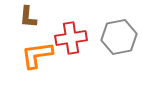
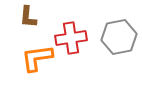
orange L-shape: moved 3 px down
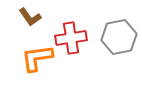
brown L-shape: moved 2 px right; rotated 40 degrees counterclockwise
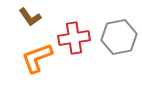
red cross: moved 3 px right
orange L-shape: rotated 12 degrees counterclockwise
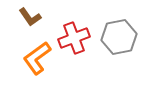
red cross: rotated 12 degrees counterclockwise
orange L-shape: rotated 16 degrees counterclockwise
